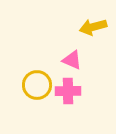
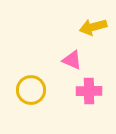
yellow circle: moved 6 px left, 5 px down
pink cross: moved 21 px right
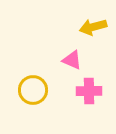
yellow circle: moved 2 px right
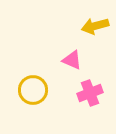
yellow arrow: moved 2 px right, 1 px up
pink cross: moved 1 px right, 2 px down; rotated 20 degrees counterclockwise
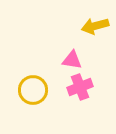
pink triangle: rotated 15 degrees counterclockwise
pink cross: moved 10 px left, 6 px up
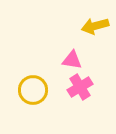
pink cross: rotated 10 degrees counterclockwise
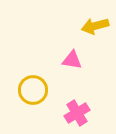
pink cross: moved 3 px left, 26 px down
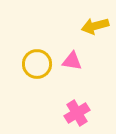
pink triangle: moved 1 px down
yellow circle: moved 4 px right, 26 px up
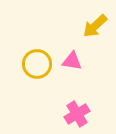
yellow arrow: rotated 28 degrees counterclockwise
pink cross: moved 1 px down
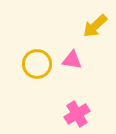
pink triangle: moved 1 px up
